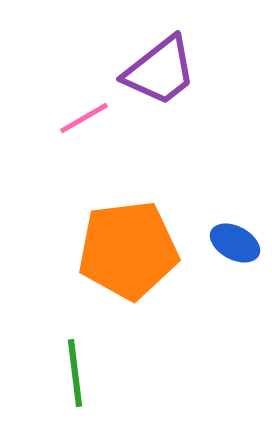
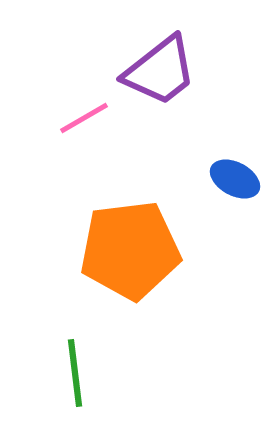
blue ellipse: moved 64 px up
orange pentagon: moved 2 px right
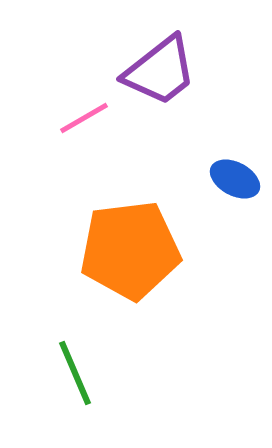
green line: rotated 16 degrees counterclockwise
